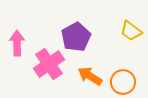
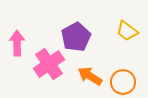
yellow trapezoid: moved 4 px left
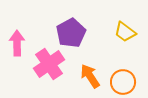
yellow trapezoid: moved 2 px left, 1 px down
purple pentagon: moved 5 px left, 4 px up
orange arrow: rotated 25 degrees clockwise
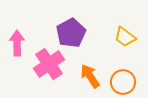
yellow trapezoid: moved 5 px down
